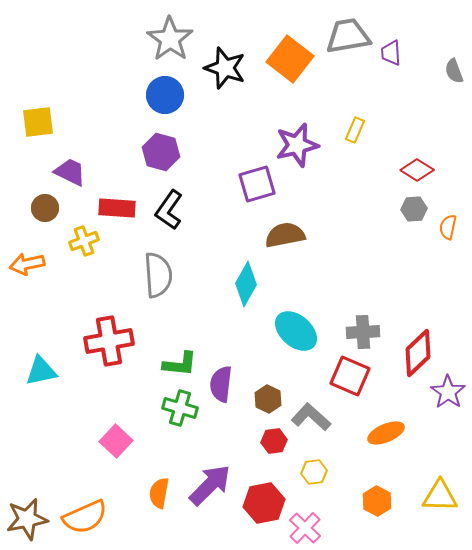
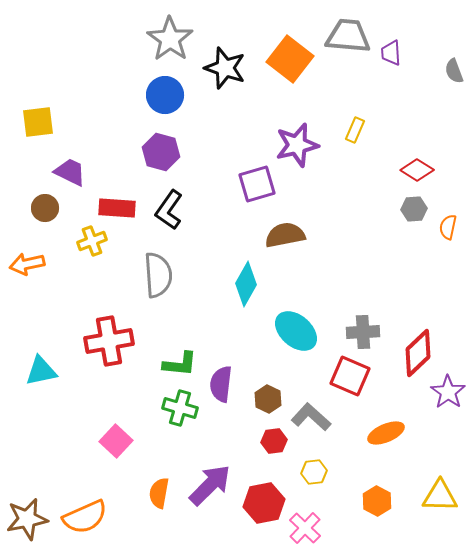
gray trapezoid at (348, 36): rotated 15 degrees clockwise
yellow cross at (84, 241): moved 8 px right
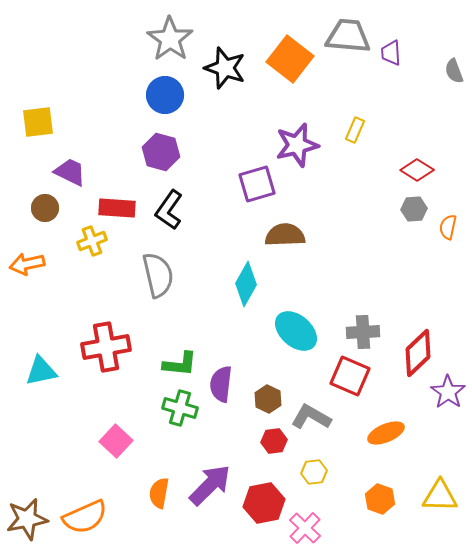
brown semicircle at (285, 235): rotated 9 degrees clockwise
gray semicircle at (158, 275): rotated 9 degrees counterclockwise
red cross at (109, 341): moved 3 px left, 6 px down
gray L-shape at (311, 417): rotated 12 degrees counterclockwise
orange hexagon at (377, 501): moved 3 px right, 2 px up; rotated 8 degrees counterclockwise
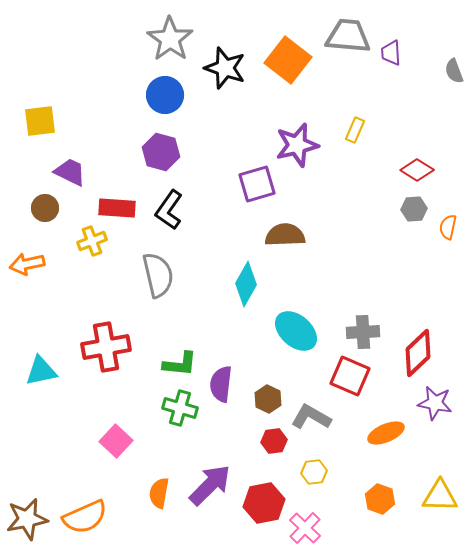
orange square at (290, 59): moved 2 px left, 1 px down
yellow square at (38, 122): moved 2 px right, 1 px up
purple star at (448, 392): moved 13 px left, 11 px down; rotated 24 degrees counterclockwise
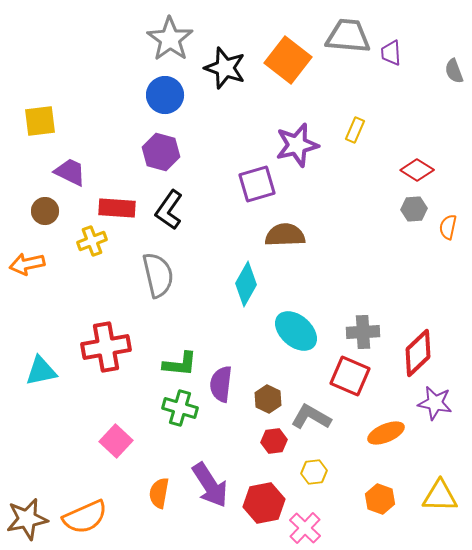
brown circle at (45, 208): moved 3 px down
purple arrow at (210, 485): rotated 102 degrees clockwise
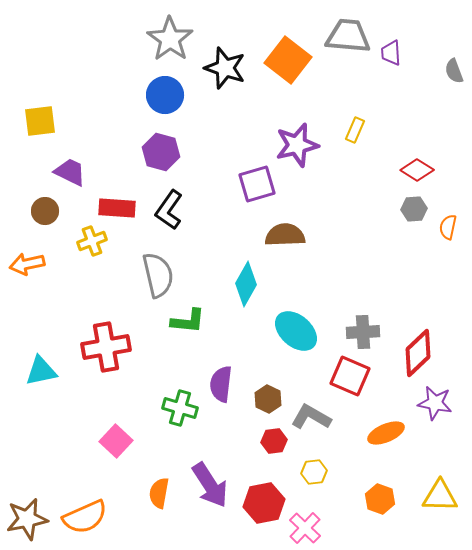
green L-shape at (180, 364): moved 8 px right, 43 px up
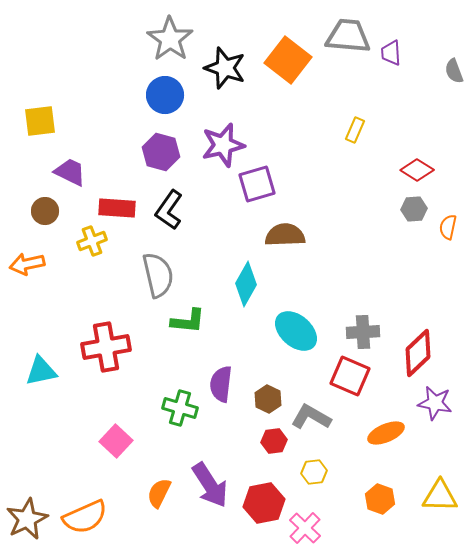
purple star at (297, 145): moved 74 px left
orange semicircle at (159, 493): rotated 16 degrees clockwise
brown star at (27, 519): rotated 15 degrees counterclockwise
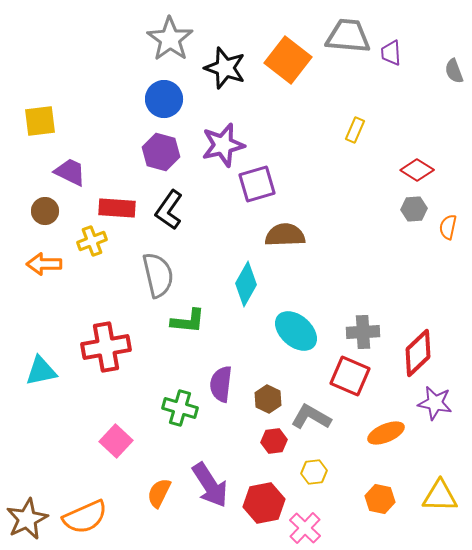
blue circle at (165, 95): moved 1 px left, 4 px down
orange arrow at (27, 264): moved 17 px right; rotated 12 degrees clockwise
orange hexagon at (380, 499): rotated 8 degrees counterclockwise
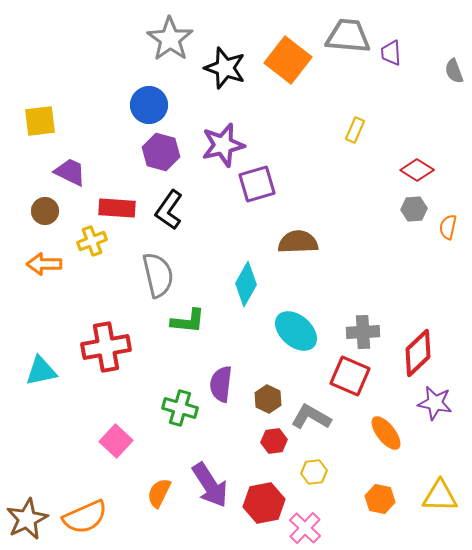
blue circle at (164, 99): moved 15 px left, 6 px down
brown semicircle at (285, 235): moved 13 px right, 7 px down
orange ellipse at (386, 433): rotated 75 degrees clockwise
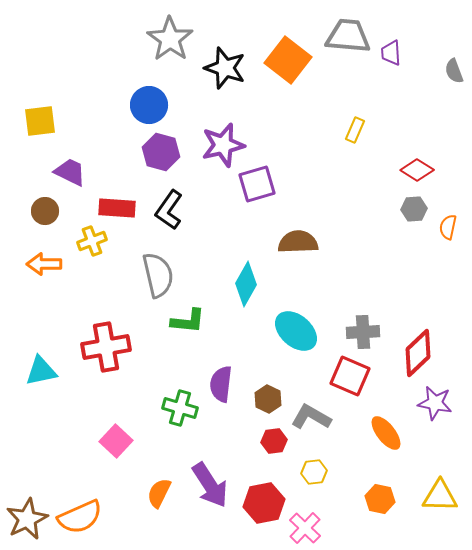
orange semicircle at (85, 517): moved 5 px left
